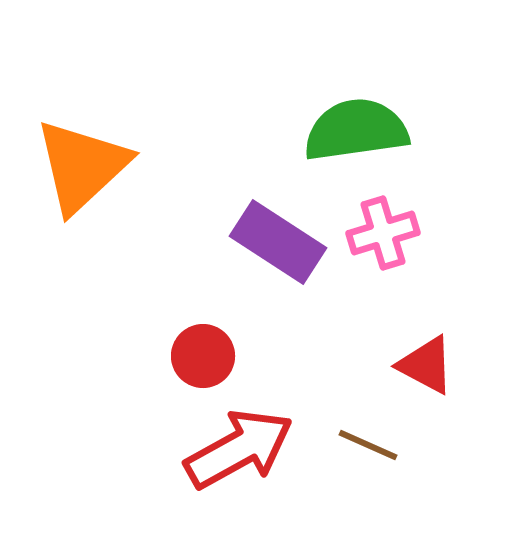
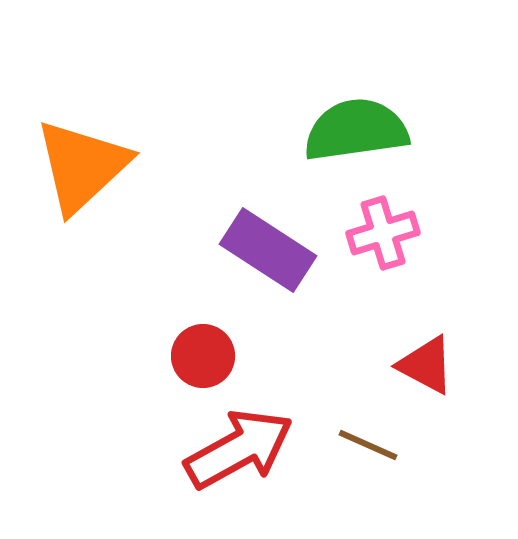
purple rectangle: moved 10 px left, 8 px down
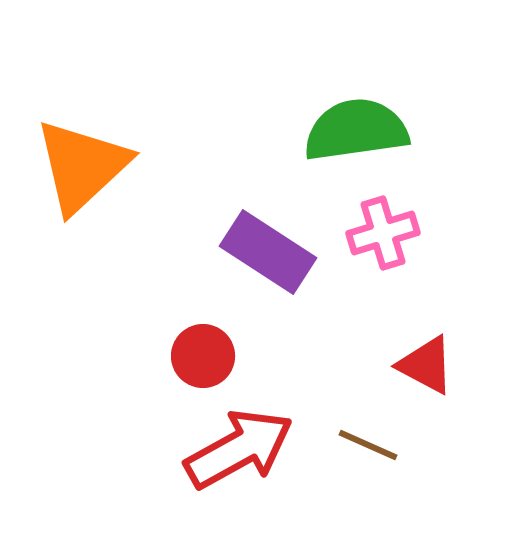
purple rectangle: moved 2 px down
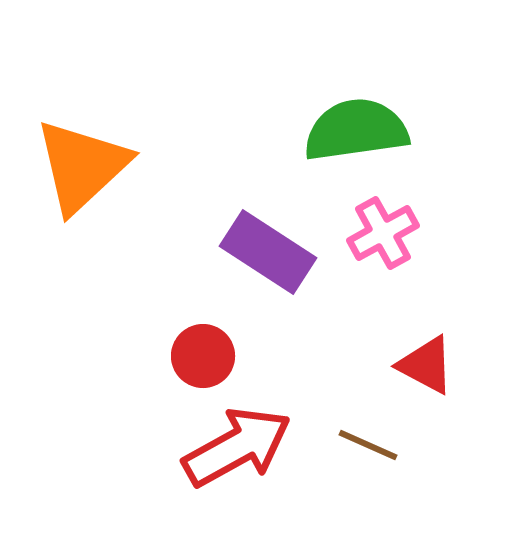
pink cross: rotated 12 degrees counterclockwise
red arrow: moved 2 px left, 2 px up
